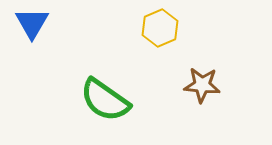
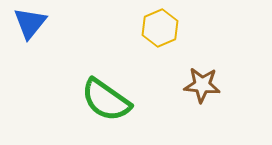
blue triangle: moved 2 px left; rotated 9 degrees clockwise
green semicircle: moved 1 px right
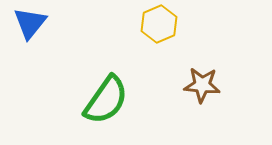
yellow hexagon: moved 1 px left, 4 px up
green semicircle: rotated 90 degrees counterclockwise
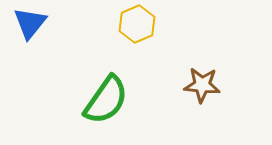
yellow hexagon: moved 22 px left
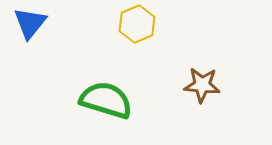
green semicircle: rotated 108 degrees counterclockwise
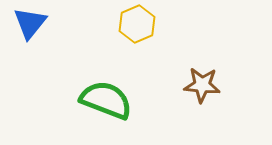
green semicircle: rotated 4 degrees clockwise
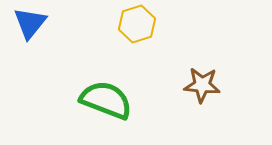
yellow hexagon: rotated 6 degrees clockwise
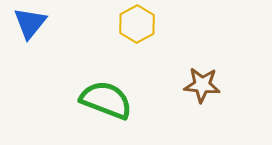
yellow hexagon: rotated 12 degrees counterclockwise
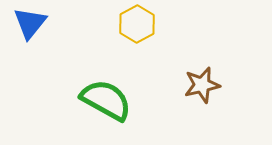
brown star: rotated 18 degrees counterclockwise
green semicircle: rotated 8 degrees clockwise
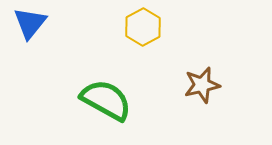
yellow hexagon: moved 6 px right, 3 px down
